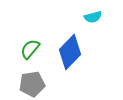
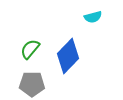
blue diamond: moved 2 px left, 4 px down
gray pentagon: rotated 10 degrees clockwise
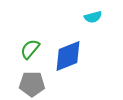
blue diamond: rotated 24 degrees clockwise
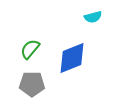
blue diamond: moved 4 px right, 2 px down
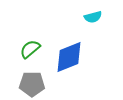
green semicircle: rotated 10 degrees clockwise
blue diamond: moved 3 px left, 1 px up
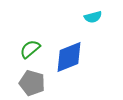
gray pentagon: moved 1 px up; rotated 15 degrees clockwise
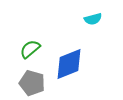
cyan semicircle: moved 2 px down
blue diamond: moved 7 px down
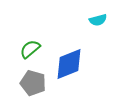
cyan semicircle: moved 5 px right, 1 px down
gray pentagon: moved 1 px right
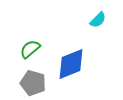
cyan semicircle: rotated 30 degrees counterclockwise
blue diamond: moved 2 px right
